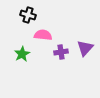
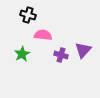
purple triangle: moved 2 px left, 2 px down
purple cross: moved 3 px down; rotated 24 degrees clockwise
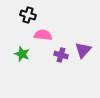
green star: rotated 21 degrees counterclockwise
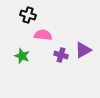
purple triangle: rotated 18 degrees clockwise
green star: moved 2 px down
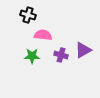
green star: moved 10 px right; rotated 21 degrees counterclockwise
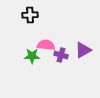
black cross: moved 2 px right; rotated 21 degrees counterclockwise
pink semicircle: moved 3 px right, 10 px down
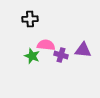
black cross: moved 4 px down
purple triangle: rotated 36 degrees clockwise
green star: rotated 21 degrees clockwise
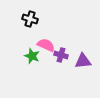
black cross: rotated 21 degrees clockwise
pink semicircle: rotated 18 degrees clockwise
purple triangle: moved 11 px down; rotated 12 degrees counterclockwise
